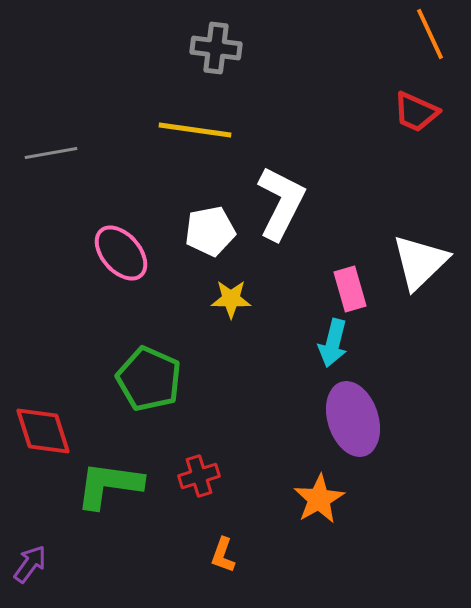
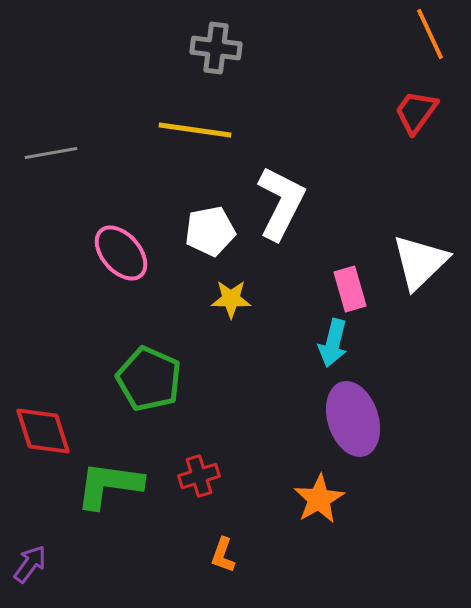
red trapezoid: rotated 102 degrees clockwise
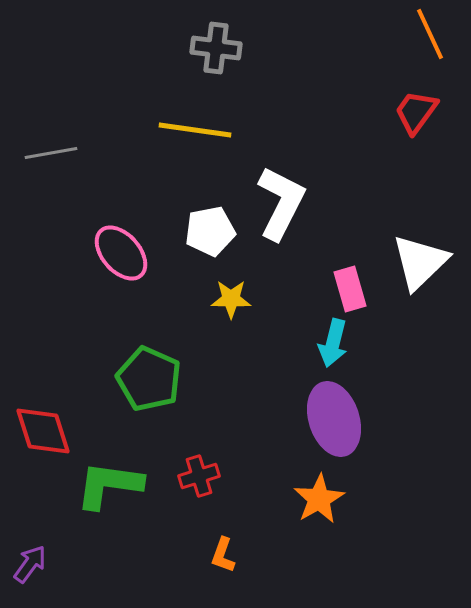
purple ellipse: moved 19 px left
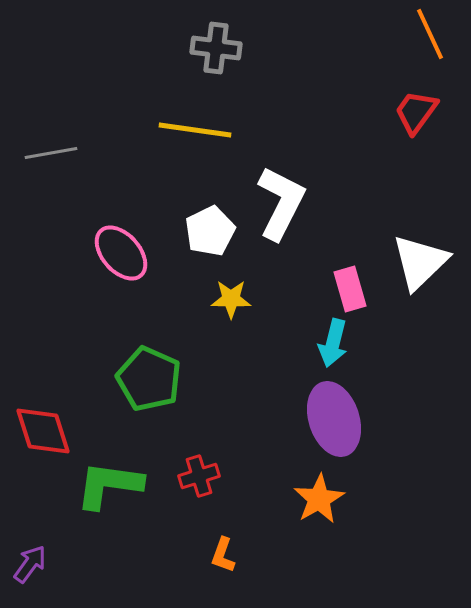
white pentagon: rotated 15 degrees counterclockwise
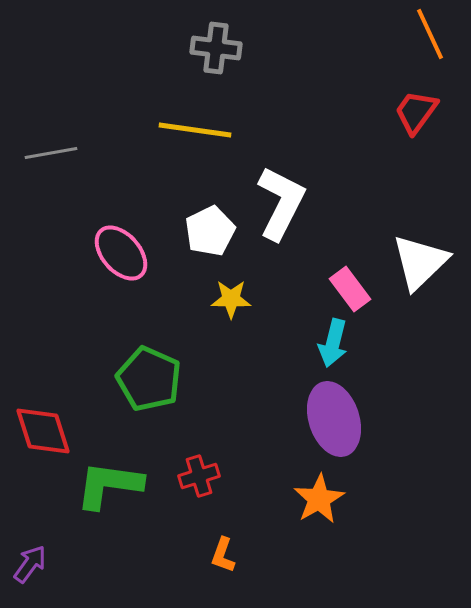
pink rectangle: rotated 21 degrees counterclockwise
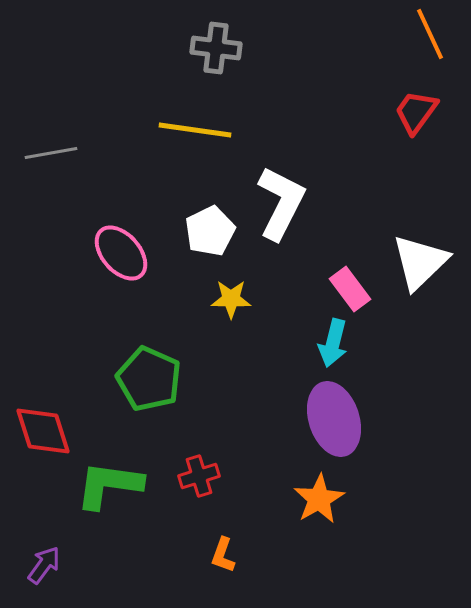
purple arrow: moved 14 px right, 1 px down
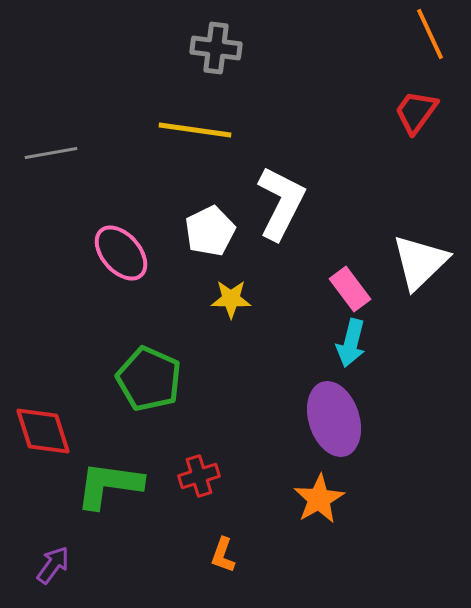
cyan arrow: moved 18 px right
purple arrow: moved 9 px right
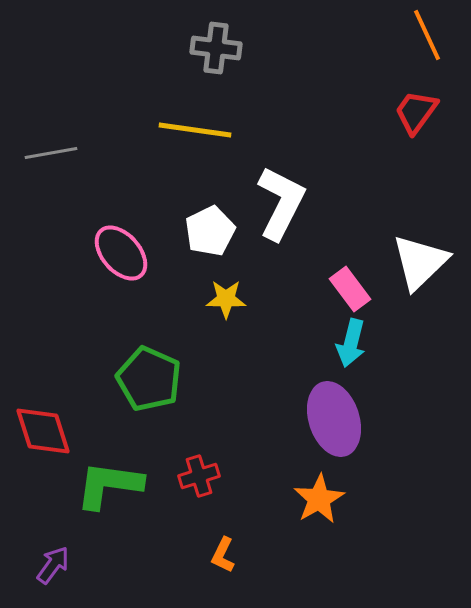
orange line: moved 3 px left, 1 px down
yellow star: moved 5 px left
orange L-shape: rotated 6 degrees clockwise
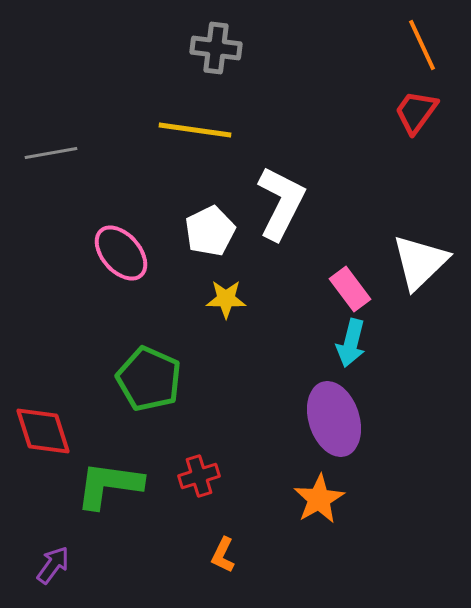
orange line: moved 5 px left, 10 px down
